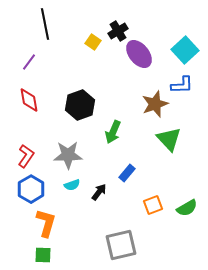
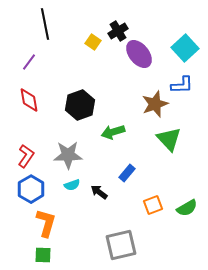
cyan square: moved 2 px up
green arrow: rotated 50 degrees clockwise
black arrow: rotated 90 degrees counterclockwise
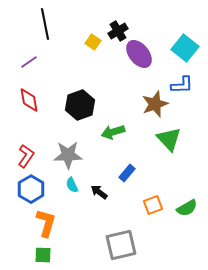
cyan square: rotated 8 degrees counterclockwise
purple line: rotated 18 degrees clockwise
cyan semicircle: rotated 84 degrees clockwise
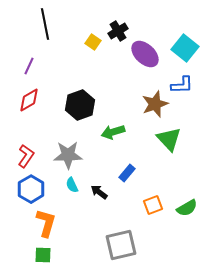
purple ellipse: moved 6 px right; rotated 8 degrees counterclockwise
purple line: moved 4 px down; rotated 30 degrees counterclockwise
red diamond: rotated 70 degrees clockwise
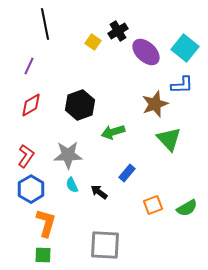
purple ellipse: moved 1 px right, 2 px up
red diamond: moved 2 px right, 5 px down
gray square: moved 16 px left; rotated 16 degrees clockwise
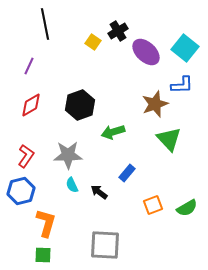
blue hexagon: moved 10 px left, 2 px down; rotated 16 degrees clockwise
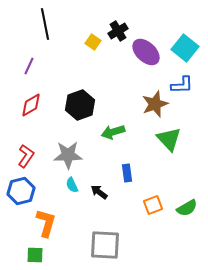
blue rectangle: rotated 48 degrees counterclockwise
green square: moved 8 px left
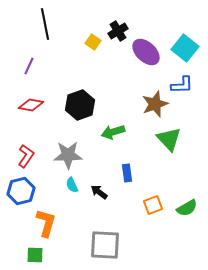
red diamond: rotated 40 degrees clockwise
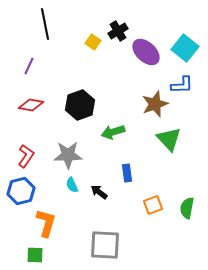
green semicircle: rotated 130 degrees clockwise
